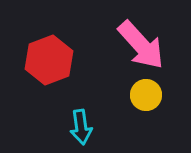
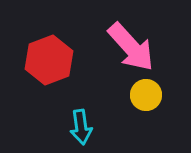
pink arrow: moved 10 px left, 2 px down
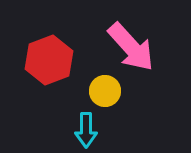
yellow circle: moved 41 px left, 4 px up
cyan arrow: moved 5 px right, 3 px down; rotated 8 degrees clockwise
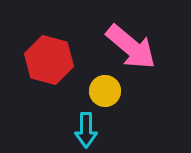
pink arrow: rotated 8 degrees counterclockwise
red hexagon: rotated 24 degrees counterclockwise
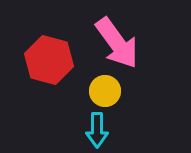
pink arrow: moved 14 px left, 4 px up; rotated 14 degrees clockwise
cyan arrow: moved 11 px right
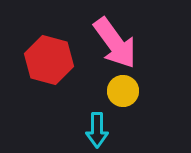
pink arrow: moved 2 px left
yellow circle: moved 18 px right
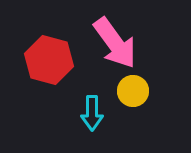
yellow circle: moved 10 px right
cyan arrow: moved 5 px left, 17 px up
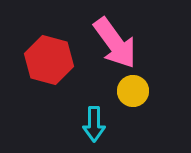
cyan arrow: moved 2 px right, 11 px down
